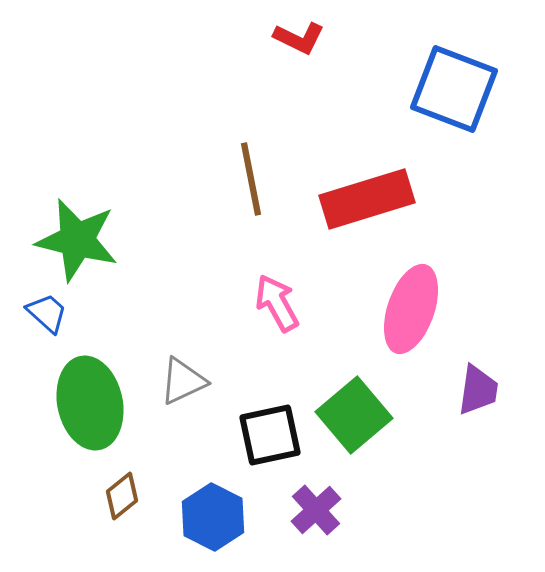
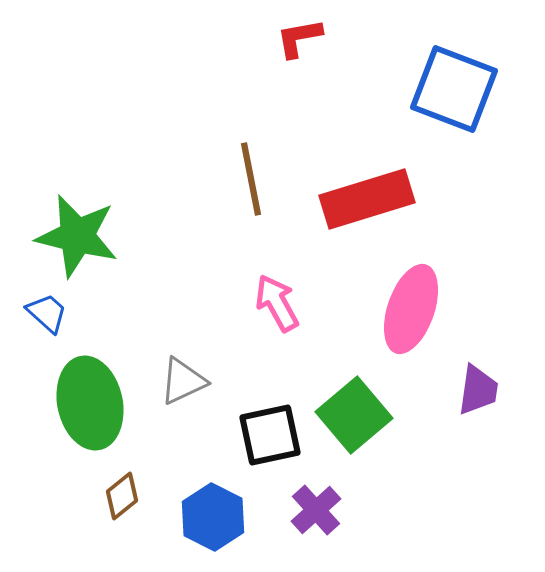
red L-shape: rotated 144 degrees clockwise
green star: moved 4 px up
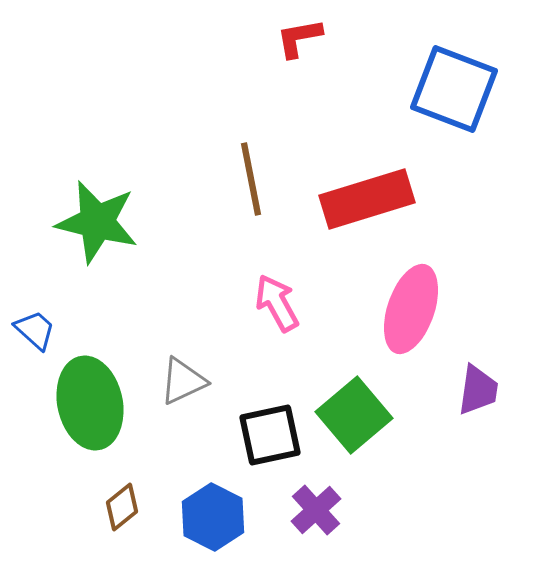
green star: moved 20 px right, 14 px up
blue trapezoid: moved 12 px left, 17 px down
brown diamond: moved 11 px down
